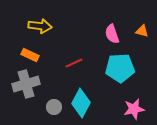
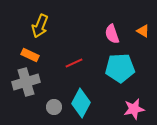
yellow arrow: rotated 105 degrees clockwise
orange triangle: moved 1 px right; rotated 16 degrees clockwise
gray cross: moved 2 px up
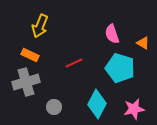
orange triangle: moved 12 px down
cyan pentagon: rotated 20 degrees clockwise
cyan diamond: moved 16 px right, 1 px down
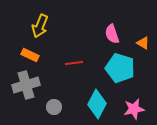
red line: rotated 18 degrees clockwise
gray cross: moved 3 px down
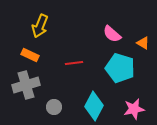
pink semicircle: rotated 30 degrees counterclockwise
cyan diamond: moved 3 px left, 2 px down
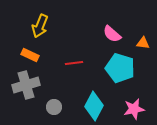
orange triangle: rotated 24 degrees counterclockwise
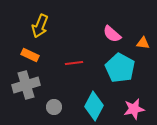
cyan pentagon: rotated 12 degrees clockwise
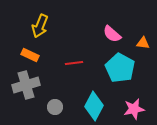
gray circle: moved 1 px right
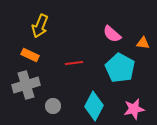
gray circle: moved 2 px left, 1 px up
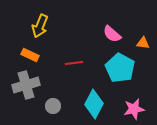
cyan diamond: moved 2 px up
